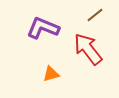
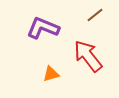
red arrow: moved 7 px down
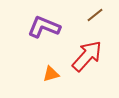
purple L-shape: moved 1 px right, 1 px up
red arrow: moved 1 px left; rotated 80 degrees clockwise
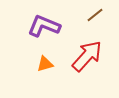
purple L-shape: moved 1 px up
orange triangle: moved 6 px left, 10 px up
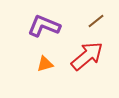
brown line: moved 1 px right, 6 px down
red arrow: rotated 8 degrees clockwise
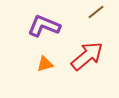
brown line: moved 9 px up
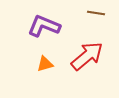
brown line: moved 1 px down; rotated 48 degrees clockwise
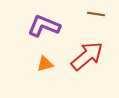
brown line: moved 1 px down
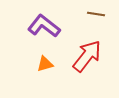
purple L-shape: rotated 16 degrees clockwise
red arrow: rotated 12 degrees counterclockwise
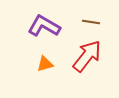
brown line: moved 5 px left, 8 px down
purple L-shape: rotated 8 degrees counterclockwise
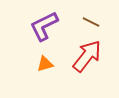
brown line: rotated 18 degrees clockwise
purple L-shape: rotated 56 degrees counterclockwise
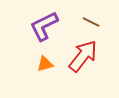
red arrow: moved 4 px left
